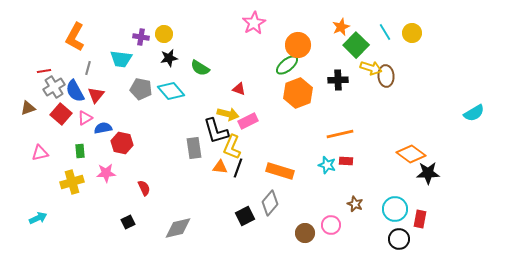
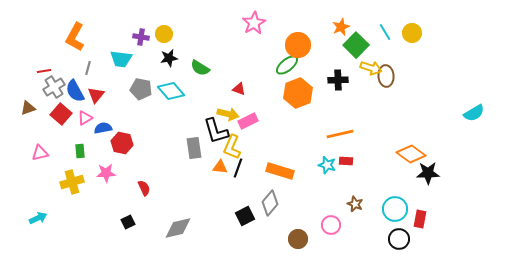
brown circle at (305, 233): moved 7 px left, 6 px down
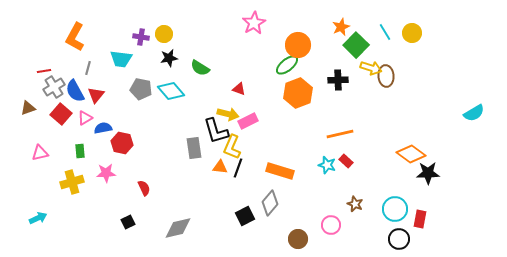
red rectangle at (346, 161): rotated 40 degrees clockwise
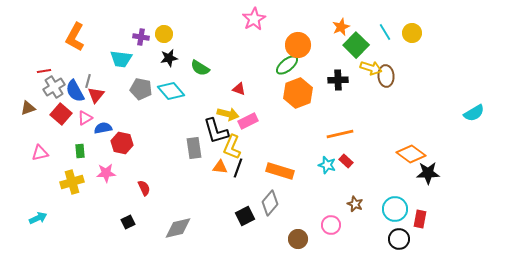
pink star at (254, 23): moved 4 px up
gray line at (88, 68): moved 13 px down
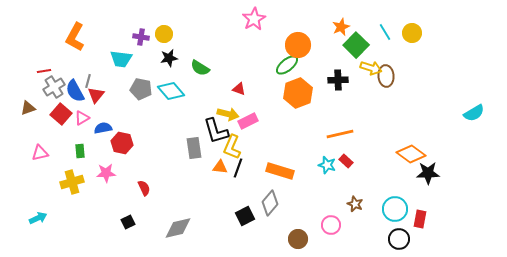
pink triangle at (85, 118): moved 3 px left
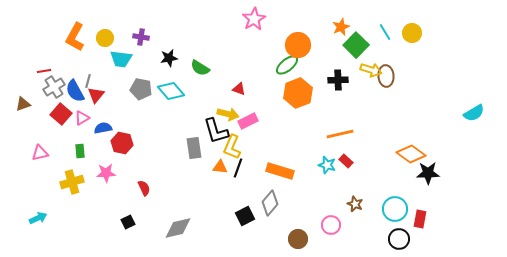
yellow circle at (164, 34): moved 59 px left, 4 px down
yellow arrow at (371, 68): moved 2 px down
brown triangle at (28, 108): moved 5 px left, 4 px up
